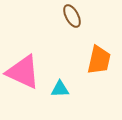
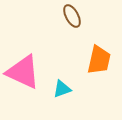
cyan triangle: moved 2 px right; rotated 18 degrees counterclockwise
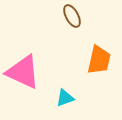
cyan triangle: moved 3 px right, 9 px down
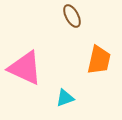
pink triangle: moved 2 px right, 4 px up
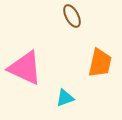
orange trapezoid: moved 1 px right, 3 px down
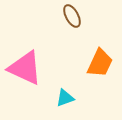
orange trapezoid: rotated 12 degrees clockwise
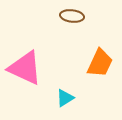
brown ellipse: rotated 55 degrees counterclockwise
cyan triangle: rotated 12 degrees counterclockwise
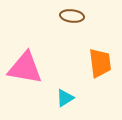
orange trapezoid: rotated 32 degrees counterclockwise
pink triangle: rotated 15 degrees counterclockwise
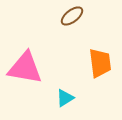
brown ellipse: rotated 45 degrees counterclockwise
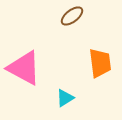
pink triangle: moved 1 px left; rotated 18 degrees clockwise
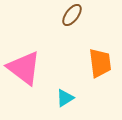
brown ellipse: moved 1 px up; rotated 15 degrees counterclockwise
pink triangle: rotated 9 degrees clockwise
